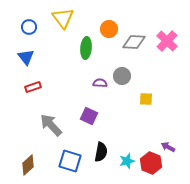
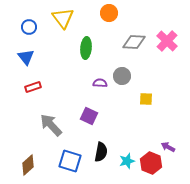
orange circle: moved 16 px up
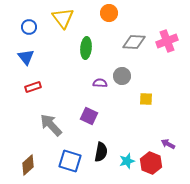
pink cross: rotated 25 degrees clockwise
purple arrow: moved 3 px up
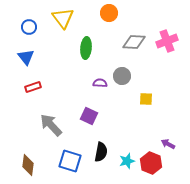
brown diamond: rotated 40 degrees counterclockwise
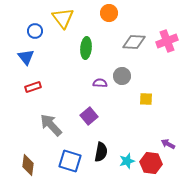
blue circle: moved 6 px right, 4 px down
purple square: rotated 24 degrees clockwise
red hexagon: rotated 15 degrees counterclockwise
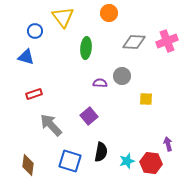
yellow triangle: moved 1 px up
blue triangle: rotated 36 degrees counterclockwise
red rectangle: moved 1 px right, 7 px down
purple arrow: rotated 48 degrees clockwise
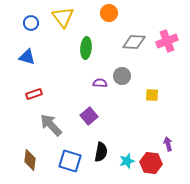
blue circle: moved 4 px left, 8 px up
blue triangle: moved 1 px right
yellow square: moved 6 px right, 4 px up
brown diamond: moved 2 px right, 5 px up
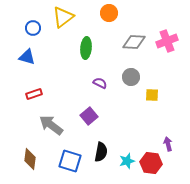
yellow triangle: rotated 30 degrees clockwise
blue circle: moved 2 px right, 5 px down
gray circle: moved 9 px right, 1 px down
purple semicircle: rotated 24 degrees clockwise
gray arrow: rotated 10 degrees counterclockwise
brown diamond: moved 1 px up
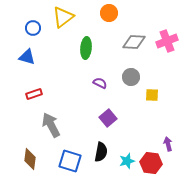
purple square: moved 19 px right, 2 px down
gray arrow: rotated 25 degrees clockwise
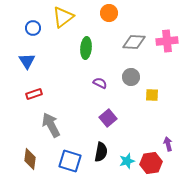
pink cross: rotated 15 degrees clockwise
blue triangle: moved 4 px down; rotated 42 degrees clockwise
red hexagon: rotated 15 degrees counterclockwise
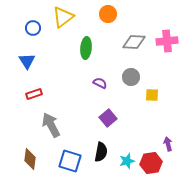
orange circle: moved 1 px left, 1 px down
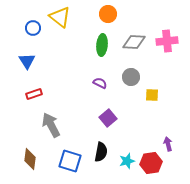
yellow triangle: moved 3 px left; rotated 45 degrees counterclockwise
green ellipse: moved 16 px right, 3 px up
